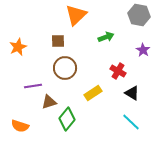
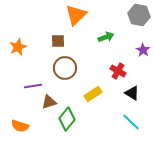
yellow rectangle: moved 1 px down
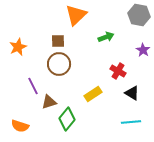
brown circle: moved 6 px left, 4 px up
purple line: rotated 72 degrees clockwise
cyan line: rotated 48 degrees counterclockwise
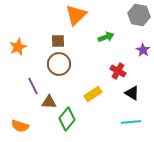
brown triangle: rotated 21 degrees clockwise
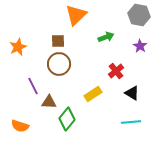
purple star: moved 3 px left, 4 px up
red cross: moved 2 px left; rotated 21 degrees clockwise
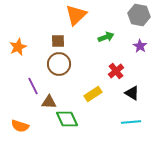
green diamond: rotated 65 degrees counterclockwise
